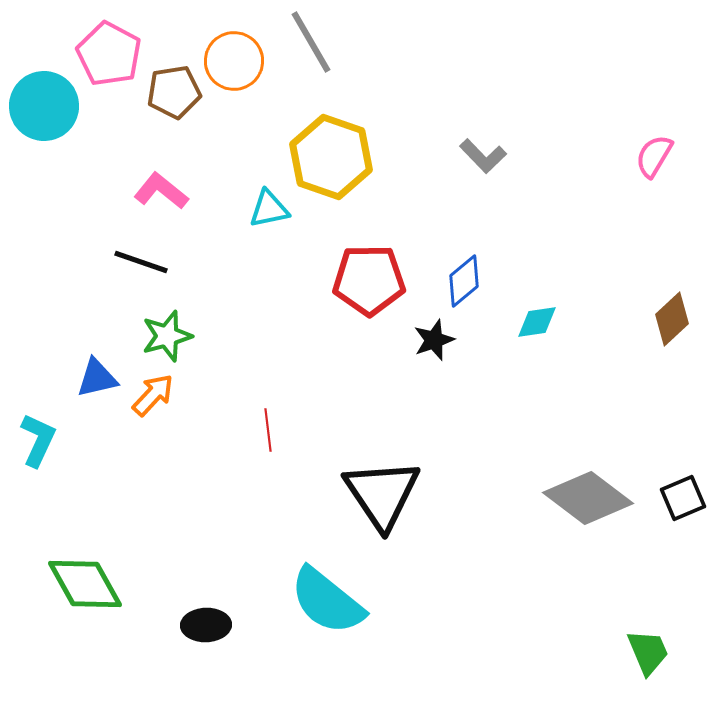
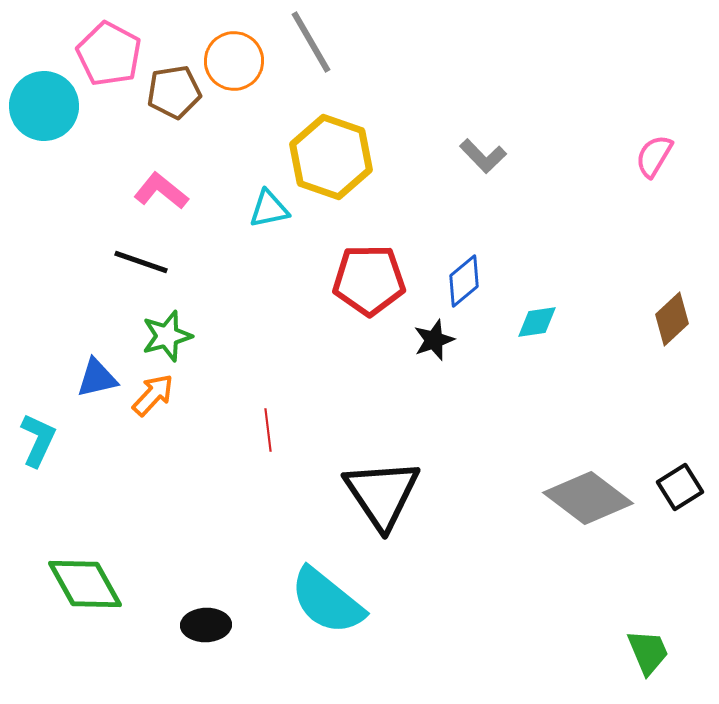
black square: moved 3 px left, 11 px up; rotated 9 degrees counterclockwise
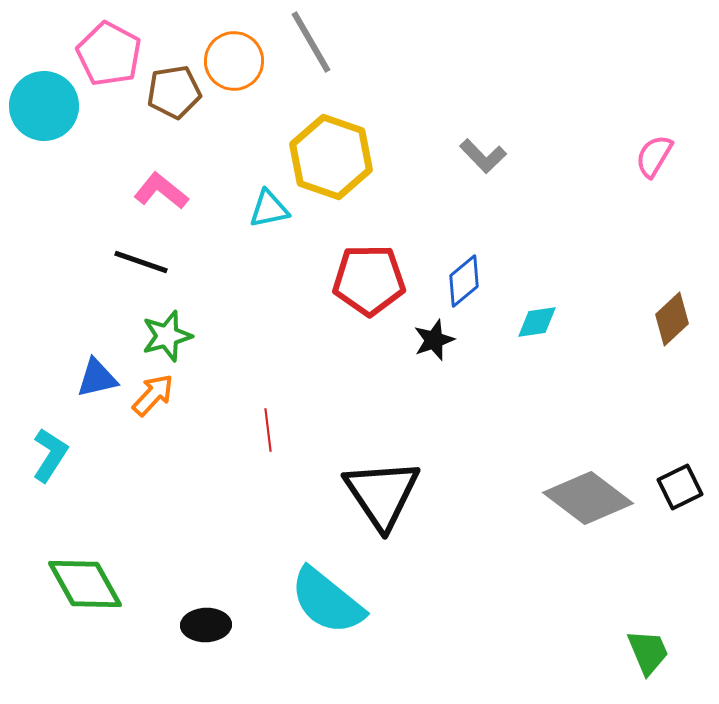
cyan L-shape: moved 12 px right, 15 px down; rotated 8 degrees clockwise
black square: rotated 6 degrees clockwise
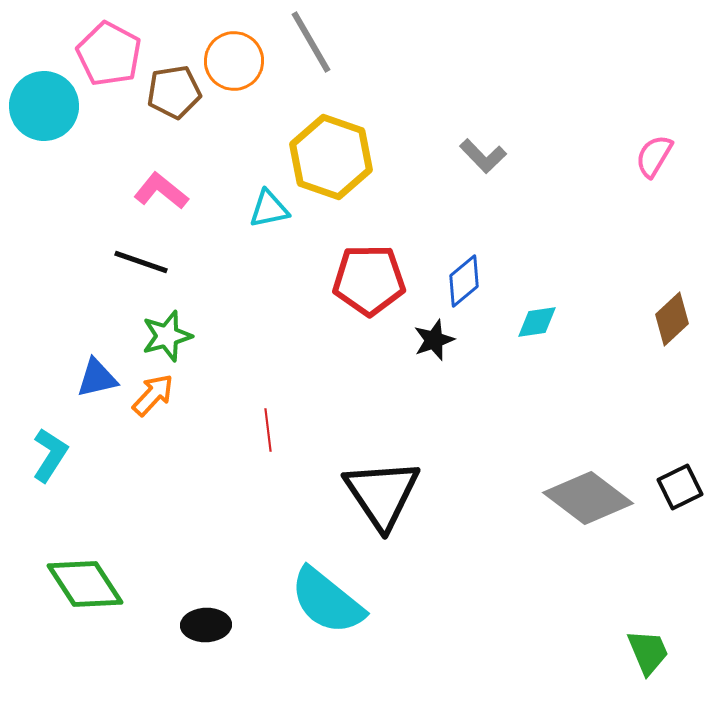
green diamond: rotated 4 degrees counterclockwise
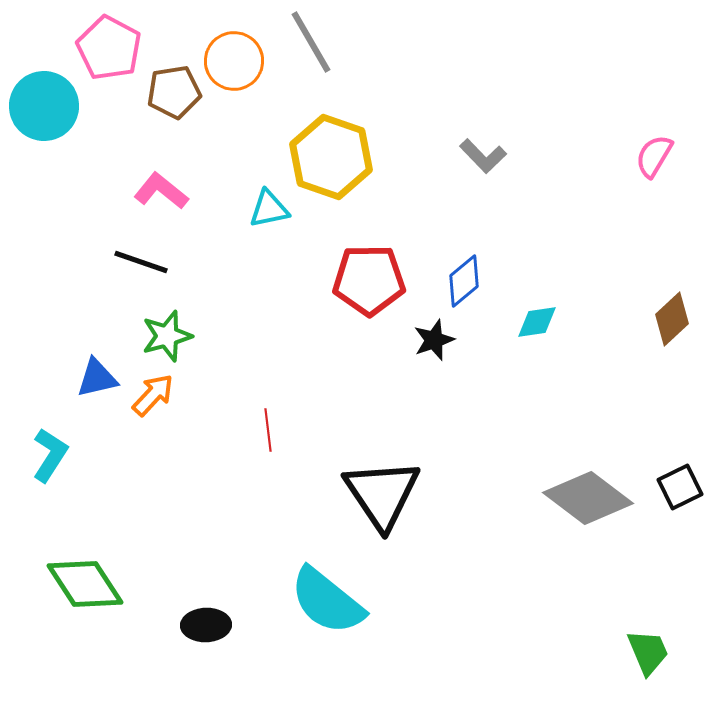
pink pentagon: moved 6 px up
